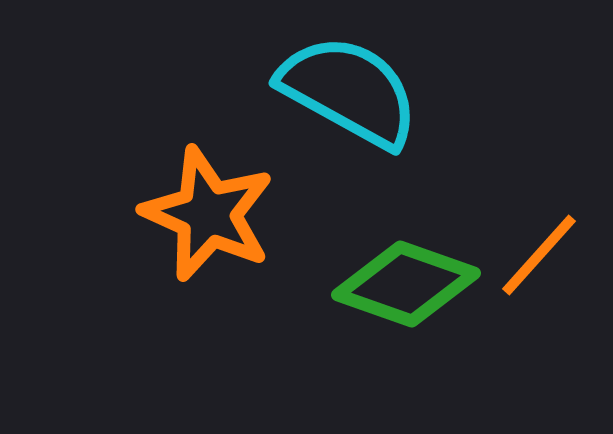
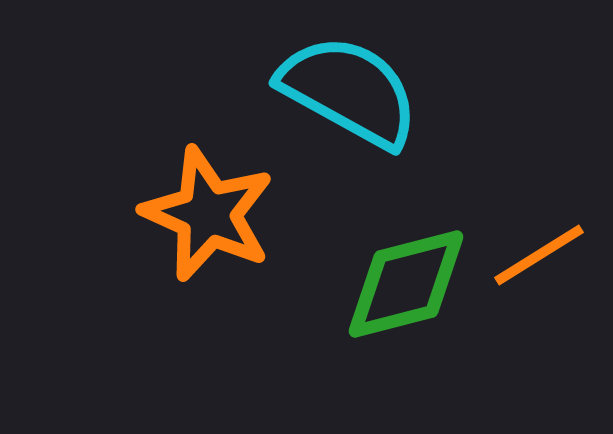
orange line: rotated 16 degrees clockwise
green diamond: rotated 34 degrees counterclockwise
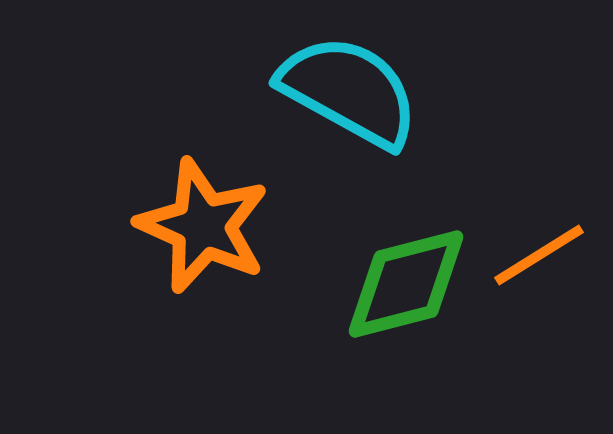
orange star: moved 5 px left, 12 px down
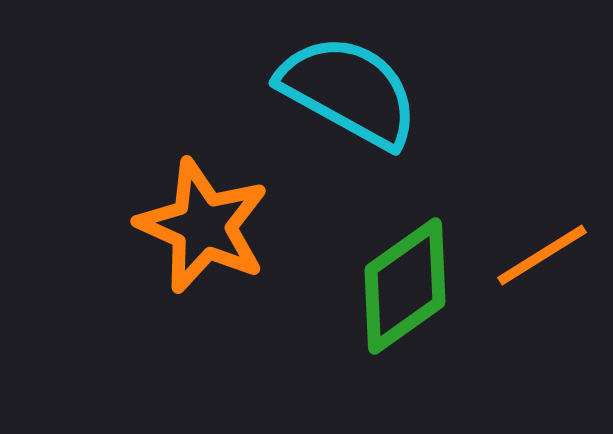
orange line: moved 3 px right
green diamond: moved 1 px left, 2 px down; rotated 21 degrees counterclockwise
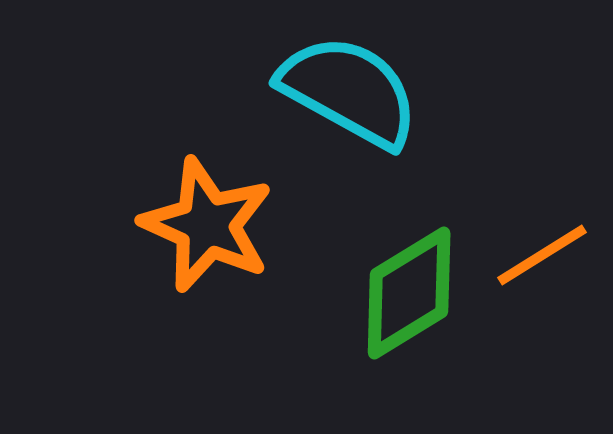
orange star: moved 4 px right, 1 px up
green diamond: moved 4 px right, 7 px down; rotated 4 degrees clockwise
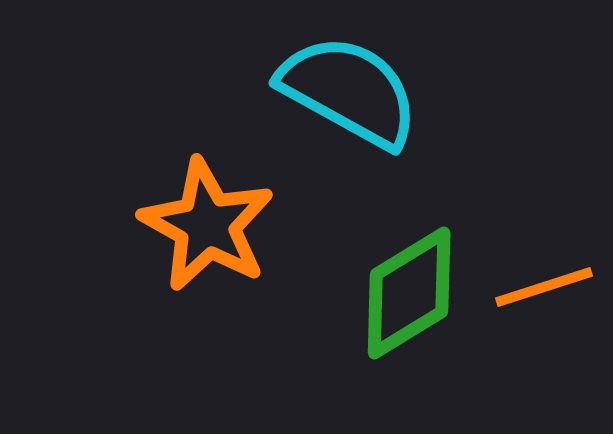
orange star: rotated 5 degrees clockwise
orange line: moved 2 px right, 32 px down; rotated 14 degrees clockwise
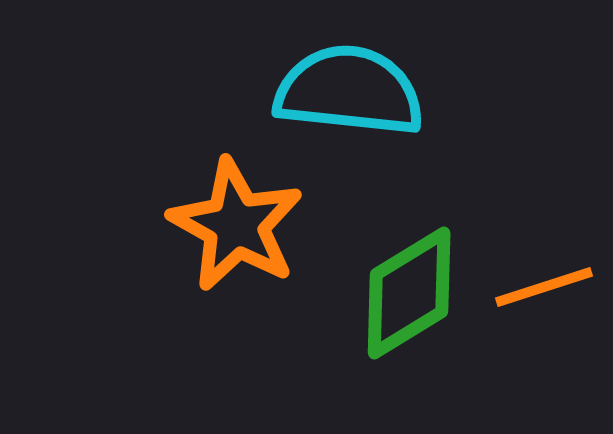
cyan semicircle: rotated 23 degrees counterclockwise
orange star: moved 29 px right
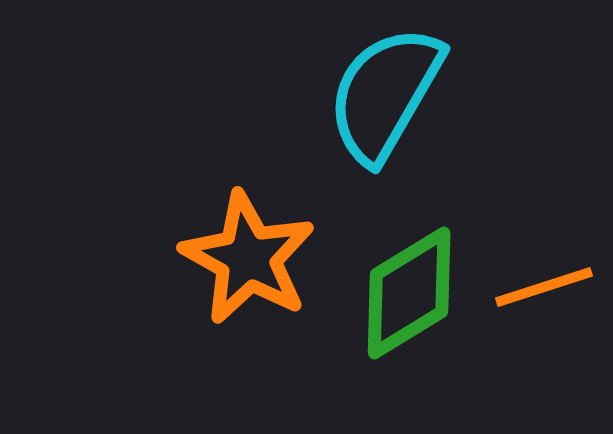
cyan semicircle: moved 36 px right, 3 px down; rotated 66 degrees counterclockwise
orange star: moved 12 px right, 33 px down
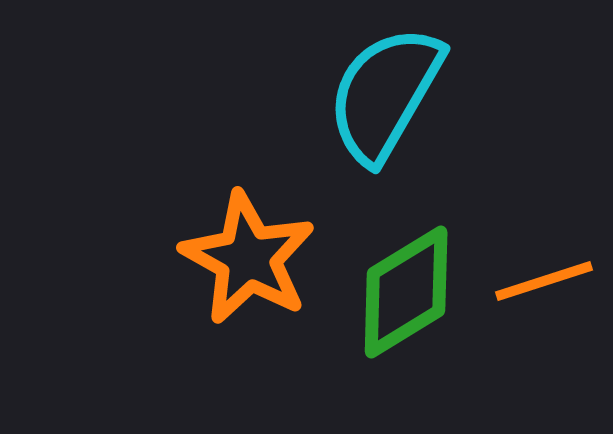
orange line: moved 6 px up
green diamond: moved 3 px left, 1 px up
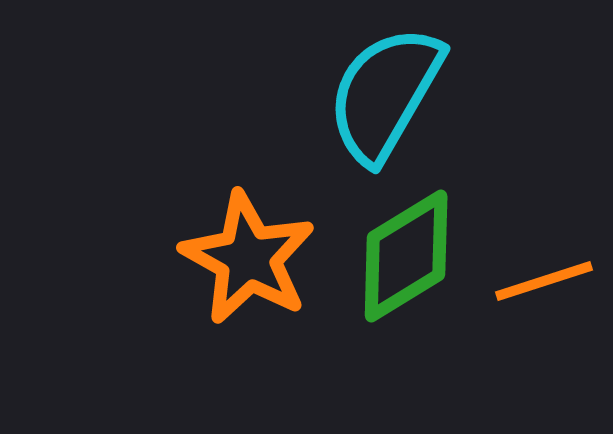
green diamond: moved 36 px up
